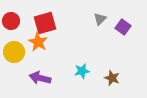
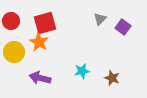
orange star: moved 1 px right
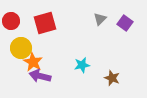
purple square: moved 2 px right, 4 px up
orange star: moved 6 px left, 20 px down
yellow circle: moved 7 px right, 4 px up
cyan star: moved 6 px up
purple arrow: moved 2 px up
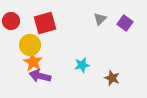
yellow circle: moved 9 px right, 3 px up
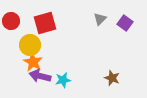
cyan star: moved 19 px left, 15 px down
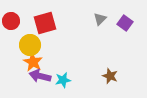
brown star: moved 2 px left, 2 px up
